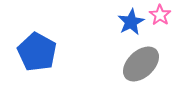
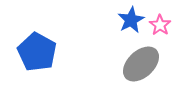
pink star: moved 10 px down
blue star: moved 2 px up
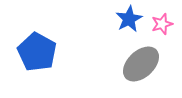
blue star: moved 2 px left, 1 px up
pink star: moved 2 px right, 1 px up; rotated 20 degrees clockwise
